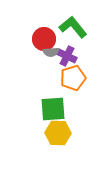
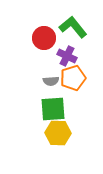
red circle: moved 1 px up
gray semicircle: moved 29 px down
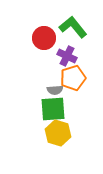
gray semicircle: moved 4 px right, 9 px down
yellow hexagon: rotated 15 degrees clockwise
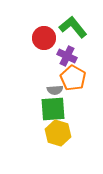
orange pentagon: rotated 25 degrees counterclockwise
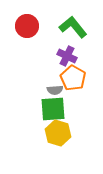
red circle: moved 17 px left, 12 px up
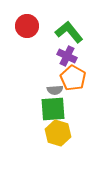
green L-shape: moved 4 px left, 5 px down
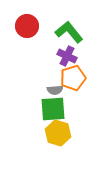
orange pentagon: rotated 25 degrees clockwise
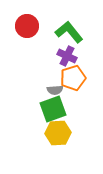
green square: rotated 16 degrees counterclockwise
yellow hexagon: rotated 20 degrees counterclockwise
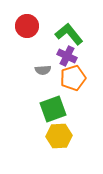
green L-shape: moved 2 px down
gray semicircle: moved 12 px left, 20 px up
yellow hexagon: moved 1 px right, 3 px down
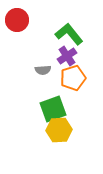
red circle: moved 10 px left, 6 px up
purple cross: rotated 30 degrees clockwise
yellow hexagon: moved 6 px up
